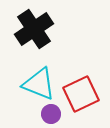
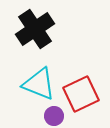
black cross: moved 1 px right
purple circle: moved 3 px right, 2 px down
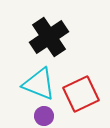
black cross: moved 14 px right, 8 px down
purple circle: moved 10 px left
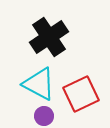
cyan triangle: rotated 6 degrees clockwise
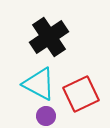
purple circle: moved 2 px right
